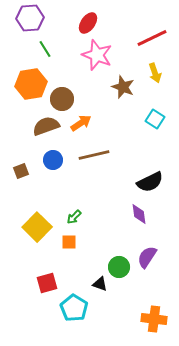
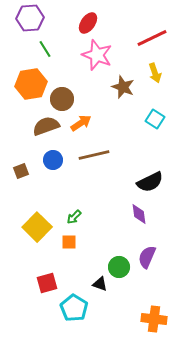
purple semicircle: rotated 10 degrees counterclockwise
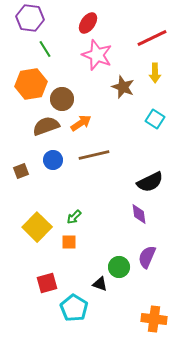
purple hexagon: rotated 12 degrees clockwise
yellow arrow: rotated 18 degrees clockwise
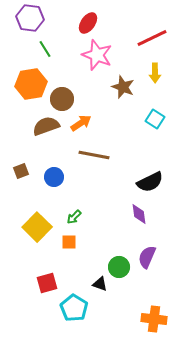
brown line: rotated 24 degrees clockwise
blue circle: moved 1 px right, 17 px down
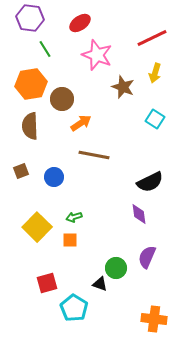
red ellipse: moved 8 px left; rotated 20 degrees clockwise
yellow arrow: rotated 18 degrees clockwise
brown semicircle: moved 16 px left; rotated 72 degrees counterclockwise
green arrow: rotated 28 degrees clockwise
orange square: moved 1 px right, 2 px up
green circle: moved 3 px left, 1 px down
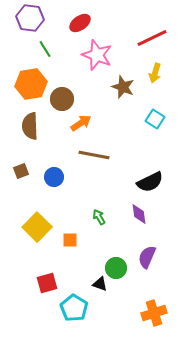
green arrow: moved 25 px right; rotated 77 degrees clockwise
orange cross: moved 6 px up; rotated 25 degrees counterclockwise
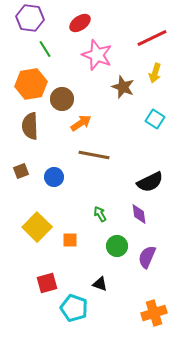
green arrow: moved 1 px right, 3 px up
green circle: moved 1 px right, 22 px up
cyan pentagon: rotated 12 degrees counterclockwise
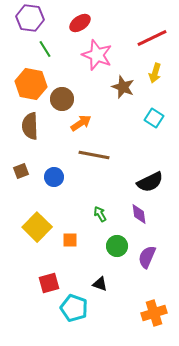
orange hexagon: rotated 20 degrees clockwise
cyan square: moved 1 px left, 1 px up
red square: moved 2 px right
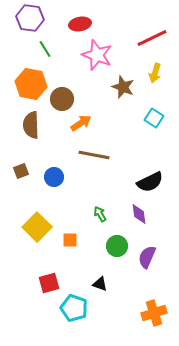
red ellipse: moved 1 px down; rotated 25 degrees clockwise
brown semicircle: moved 1 px right, 1 px up
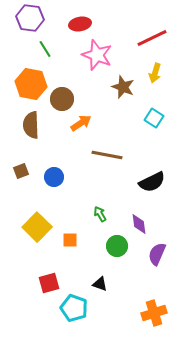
brown line: moved 13 px right
black semicircle: moved 2 px right
purple diamond: moved 10 px down
purple semicircle: moved 10 px right, 3 px up
